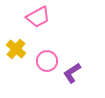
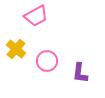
pink trapezoid: moved 2 px left, 1 px up
purple L-shape: moved 8 px right; rotated 50 degrees counterclockwise
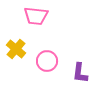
pink trapezoid: rotated 35 degrees clockwise
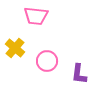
yellow cross: moved 1 px left, 1 px up
purple L-shape: moved 1 px left, 1 px down
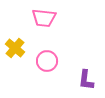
pink trapezoid: moved 8 px right, 2 px down
purple L-shape: moved 7 px right, 6 px down
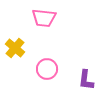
pink circle: moved 8 px down
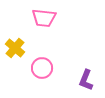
pink circle: moved 5 px left, 1 px up
purple L-shape: rotated 15 degrees clockwise
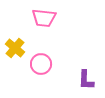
pink circle: moved 1 px left, 4 px up
purple L-shape: rotated 20 degrees counterclockwise
